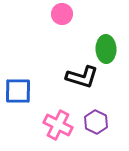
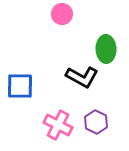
black L-shape: rotated 12 degrees clockwise
blue square: moved 2 px right, 5 px up
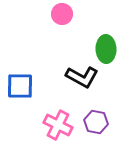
purple hexagon: rotated 15 degrees counterclockwise
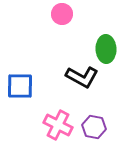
purple hexagon: moved 2 px left, 5 px down
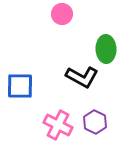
purple hexagon: moved 1 px right, 5 px up; rotated 15 degrees clockwise
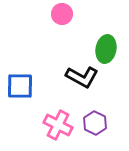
green ellipse: rotated 12 degrees clockwise
purple hexagon: moved 1 px down
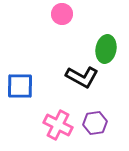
purple hexagon: rotated 25 degrees clockwise
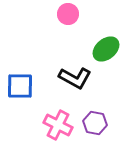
pink circle: moved 6 px right
green ellipse: rotated 40 degrees clockwise
black L-shape: moved 7 px left, 1 px down
purple hexagon: rotated 20 degrees clockwise
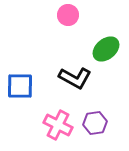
pink circle: moved 1 px down
purple hexagon: rotated 20 degrees counterclockwise
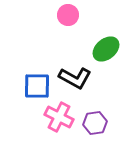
blue square: moved 17 px right
pink cross: moved 1 px right, 8 px up
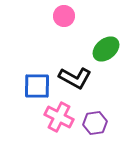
pink circle: moved 4 px left, 1 px down
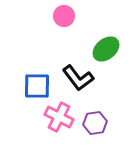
black L-shape: moved 3 px right; rotated 24 degrees clockwise
